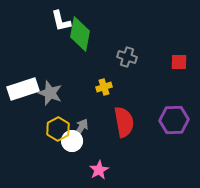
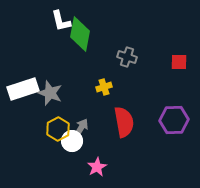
pink star: moved 2 px left, 3 px up
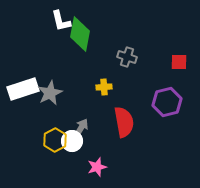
yellow cross: rotated 14 degrees clockwise
gray star: rotated 25 degrees clockwise
purple hexagon: moved 7 px left, 18 px up; rotated 12 degrees counterclockwise
yellow hexagon: moved 3 px left, 11 px down
pink star: rotated 12 degrees clockwise
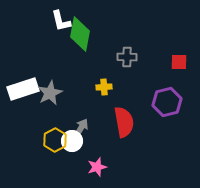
gray cross: rotated 18 degrees counterclockwise
